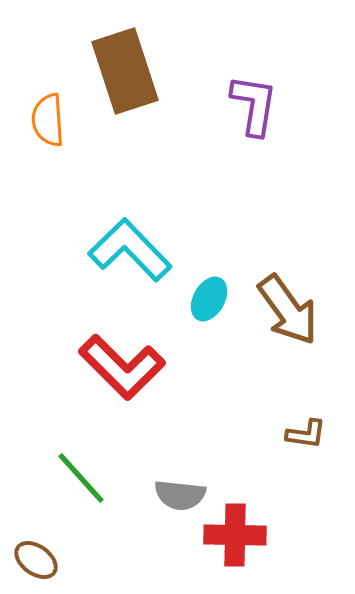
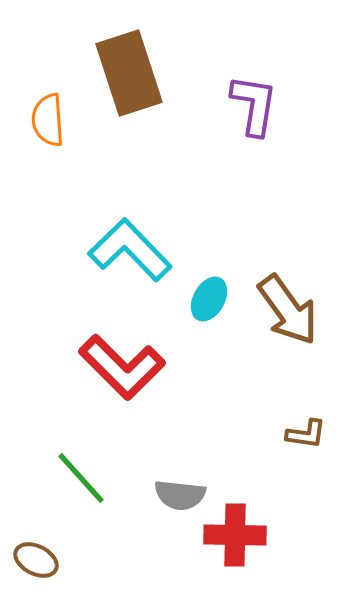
brown rectangle: moved 4 px right, 2 px down
brown ellipse: rotated 9 degrees counterclockwise
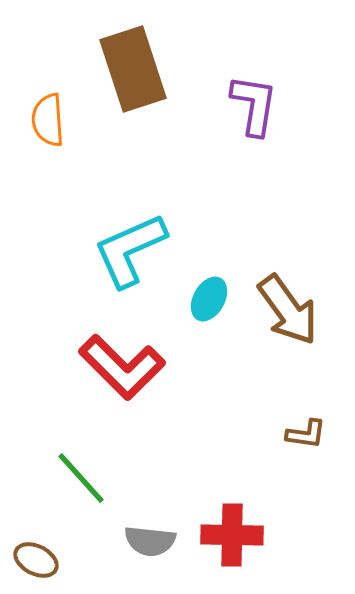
brown rectangle: moved 4 px right, 4 px up
cyan L-shape: rotated 70 degrees counterclockwise
gray semicircle: moved 30 px left, 46 px down
red cross: moved 3 px left
